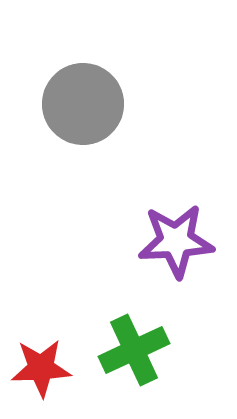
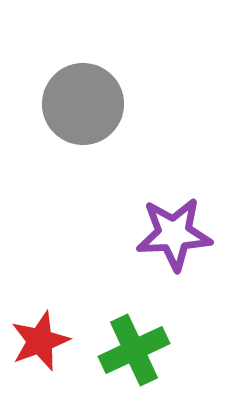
purple star: moved 2 px left, 7 px up
red star: moved 1 px left, 27 px up; rotated 18 degrees counterclockwise
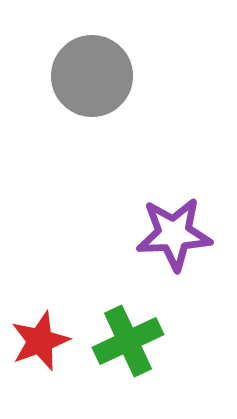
gray circle: moved 9 px right, 28 px up
green cross: moved 6 px left, 9 px up
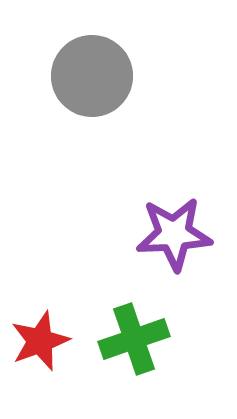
green cross: moved 6 px right, 2 px up; rotated 6 degrees clockwise
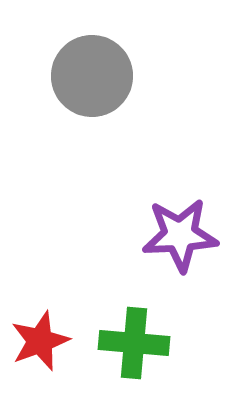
purple star: moved 6 px right, 1 px down
green cross: moved 4 px down; rotated 24 degrees clockwise
